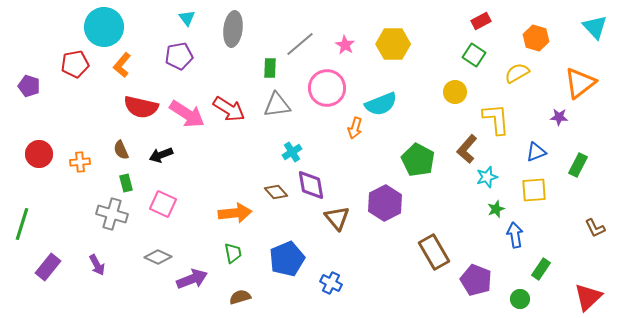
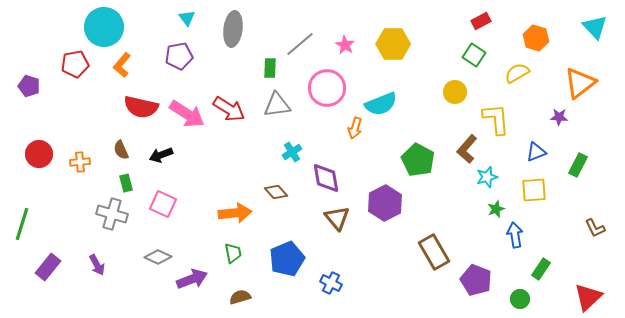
purple diamond at (311, 185): moved 15 px right, 7 px up
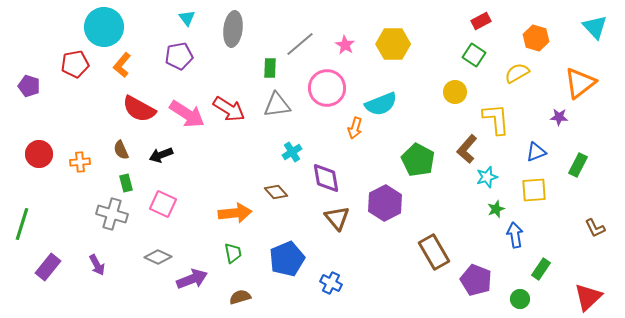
red semicircle at (141, 107): moved 2 px left, 2 px down; rotated 16 degrees clockwise
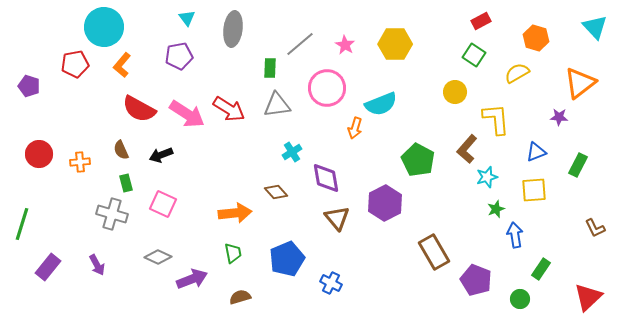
yellow hexagon at (393, 44): moved 2 px right
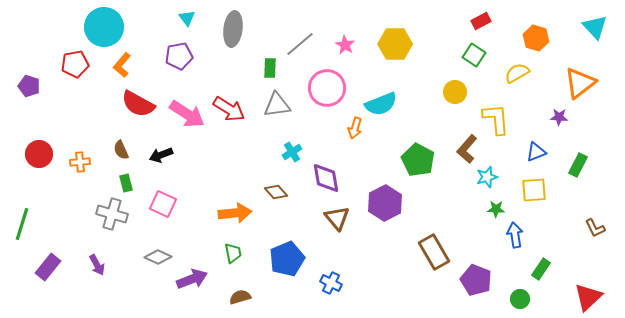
red semicircle at (139, 109): moved 1 px left, 5 px up
green star at (496, 209): rotated 24 degrees clockwise
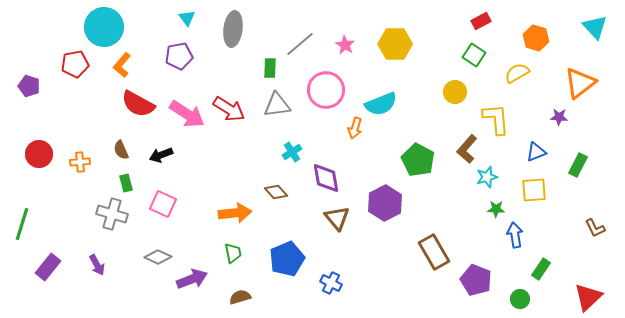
pink circle at (327, 88): moved 1 px left, 2 px down
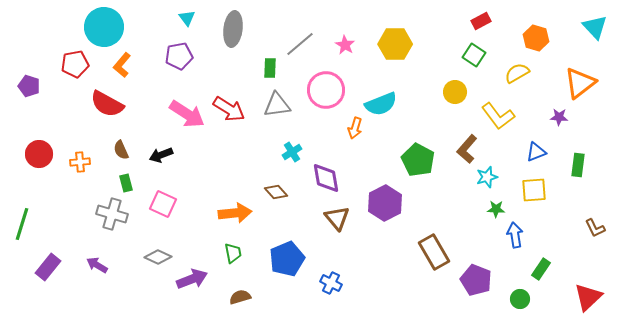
red semicircle at (138, 104): moved 31 px left
yellow L-shape at (496, 119): moved 2 px right, 3 px up; rotated 148 degrees clockwise
green rectangle at (578, 165): rotated 20 degrees counterclockwise
purple arrow at (97, 265): rotated 150 degrees clockwise
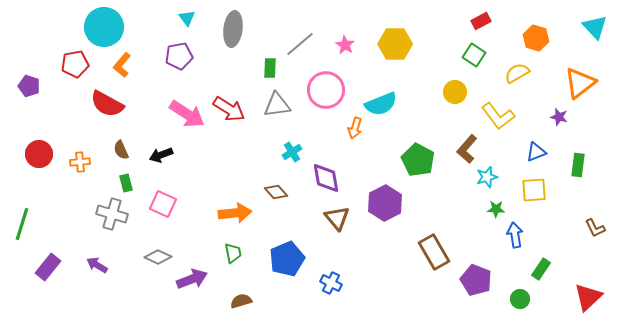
purple star at (559, 117): rotated 12 degrees clockwise
brown semicircle at (240, 297): moved 1 px right, 4 px down
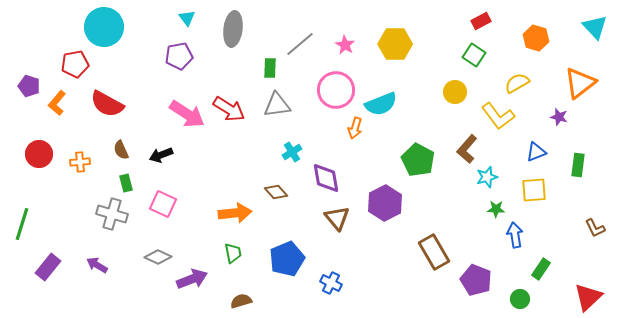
orange L-shape at (122, 65): moved 65 px left, 38 px down
yellow semicircle at (517, 73): moved 10 px down
pink circle at (326, 90): moved 10 px right
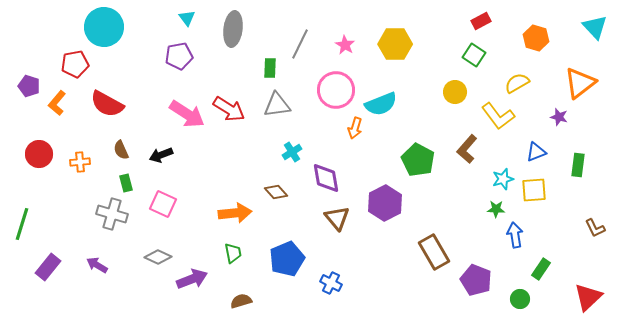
gray line at (300, 44): rotated 24 degrees counterclockwise
cyan star at (487, 177): moved 16 px right, 2 px down
